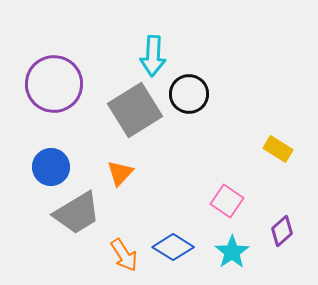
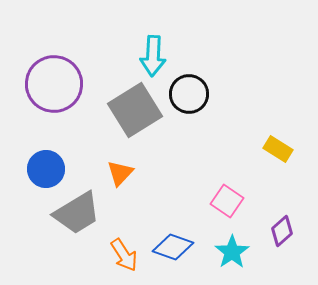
blue circle: moved 5 px left, 2 px down
blue diamond: rotated 12 degrees counterclockwise
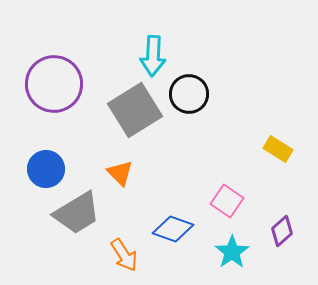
orange triangle: rotated 28 degrees counterclockwise
blue diamond: moved 18 px up
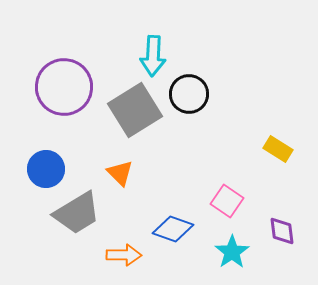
purple circle: moved 10 px right, 3 px down
purple diamond: rotated 56 degrees counterclockwise
orange arrow: rotated 56 degrees counterclockwise
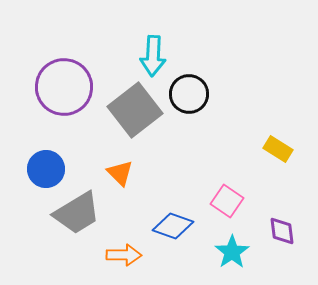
gray square: rotated 6 degrees counterclockwise
blue diamond: moved 3 px up
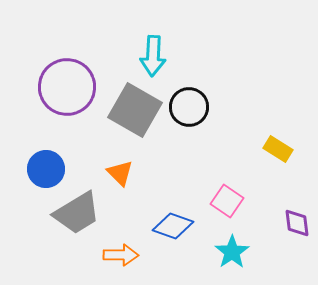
purple circle: moved 3 px right
black circle: moved 13 px down
gray square: rotated 22 degrees counterclockwise
purple diamond: moved 15 px right, 8 px up
orange arrow: moved 3 px left
